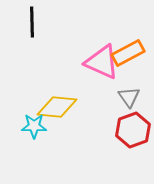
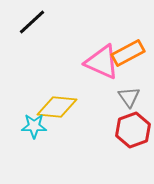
black line: rotated 48 degrees clockwise
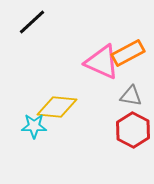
gray triangle: moved 2 px right, 1 px up; rotated 45 degrees counterclockwise
red hexagon: rotated 12 degrees counterclockwise
